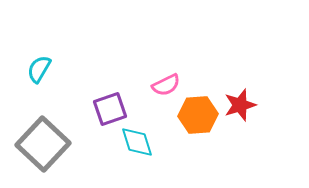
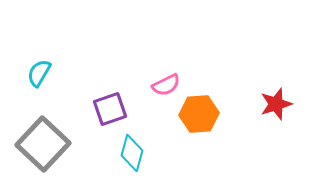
cyan semicircle: moved 4 px down
red star: moved 36 px right, 1 px up
orange hexagon: moved 1 px right, 1 px up
cyan diamond: moved 5 px left, 11 px down; rotated 33 degrees clockwise
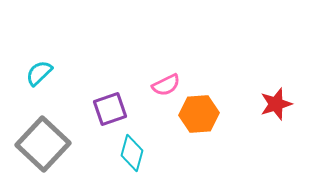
cyan semicircle: rotated 16 degrees clockwise
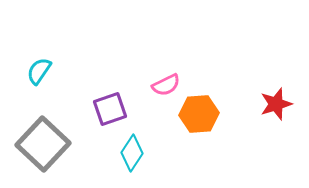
cyan semicircle: moved 2 px up; rotated 12 degrees counterclockwise
cyan diamond: rotated 18 degrees clockwise
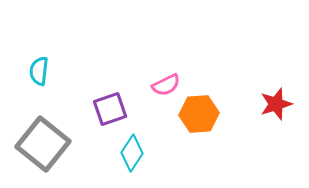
cyan semicircle: rotated 28 degrees counterclockwise
gray square: rotated 4 degrees counterclockwise
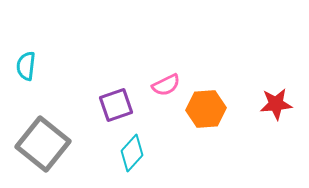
cyan semicircle: moved 13 px left, 5 px up
red star: rotated 12 degrees clockwise
purple square: moved 6 px right, 4 px up
orange hexagon: moved 7 px right, 5 px up
cyan diamond: rotated 9 degrees clockwise
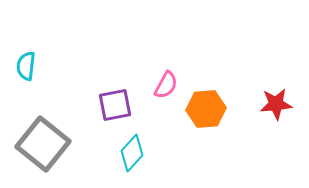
pink semicircle: rotated 36 degrees counterclockwise
purple square: moved 1 px left; rotated 8 degrees clockwise
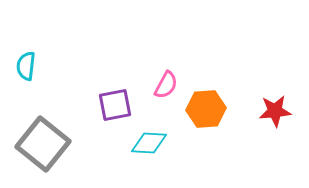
red star: moved 1 px left, 7 px down
cyan diamond: moved 17 px right, 10 px up; rotated 51 degrees clockwise
